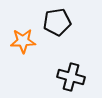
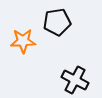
black cross: moved 4 px right, 3 px down; rotated 12 degrees clockwise
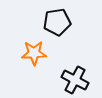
orange star: moved 11 px right, 12 px down
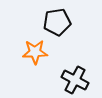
orange star: moved 1 px right, 1 px up
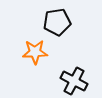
black cross: moved 1 px left, 1 px down
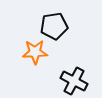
black pentagon: moved 3 px left, 4 px down
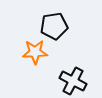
black cross: moved 1 px left
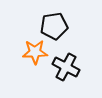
black cross: moved 7 px left, 14 px up
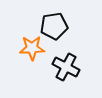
orange star: moved 3 px left, 4 px up
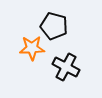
black pentagon: rotated 24 degrees clockwise
